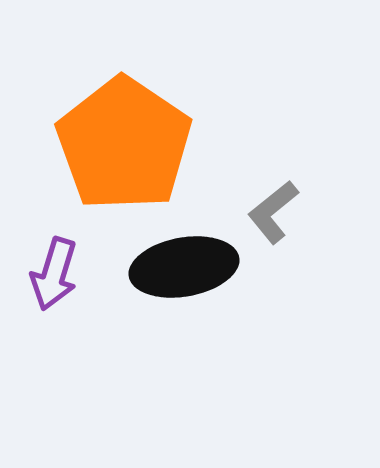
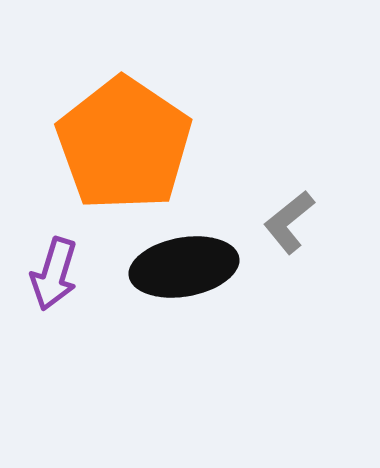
gray L-shape: moved 16 px right, 10 px down
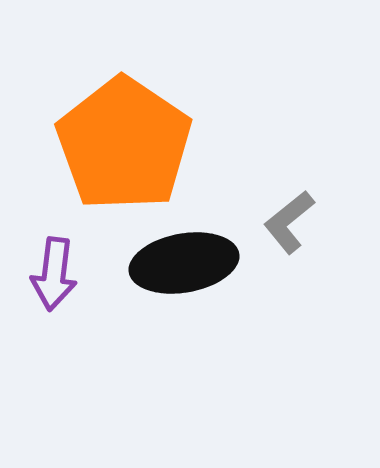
black ellipse: moved 4 px up
purple arrow: rotated 10 degrees counterclockwise
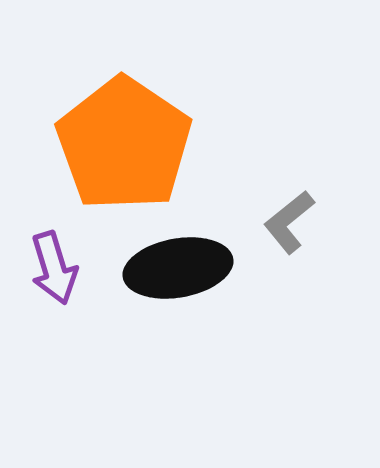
black ellipse: moved 6 px left, 5 px down
purple arrow: moved 6 px up; rotated 24 degrees counterclockwise
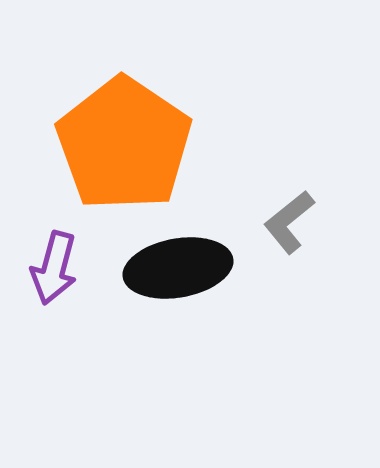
purple arrow: rotated 32 degrees clockwise
